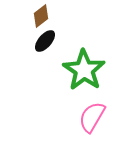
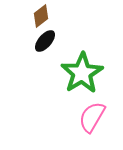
green star: moved 2 px left, 3 px down; rotated 6 degrees clockwise
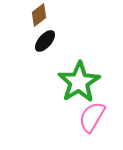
brown diamond: moved 2 px left, 1 px up
green star: moved 3 px left, 9 px down
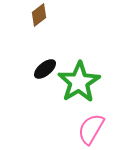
black ellipse: moved 28 px down; rotated 10 degrees clockwise
pink semicircle: moved 1 px left, 12 px down
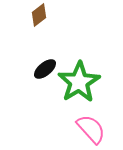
pink semicircle: rotated 108 degrees clockwise
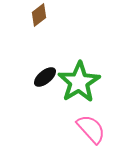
black ellipse: moved 8 px down
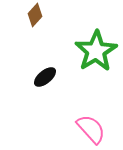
brown diamond: moved 4 px left; rotated 10 degrees counterclockwise
green star: moved 17 px right, 31 px up
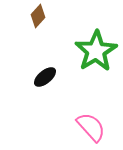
brown diamond: moved 3 px right, 1 px down
pink semicircle: moved 2 px up
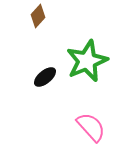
green star: moved 9 px left, 10 px down; rotated 9 degrees clockwise
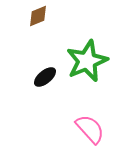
brown diamond: rotated 25 degrees clockwise
pink semicircle: moved 1 px left, 2 px down
